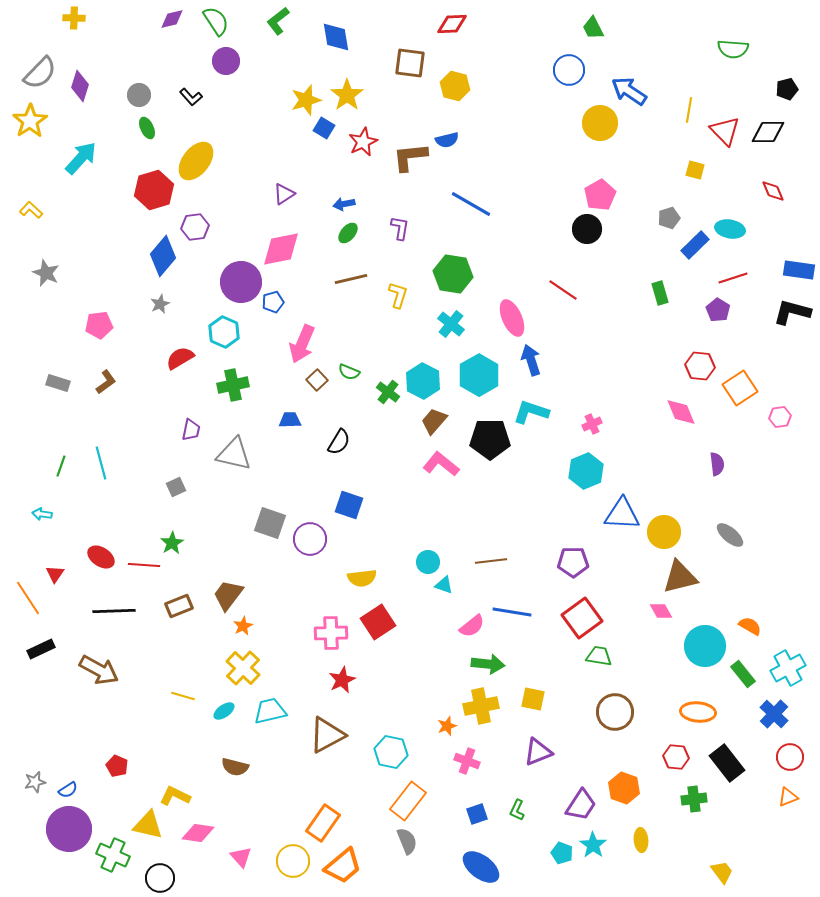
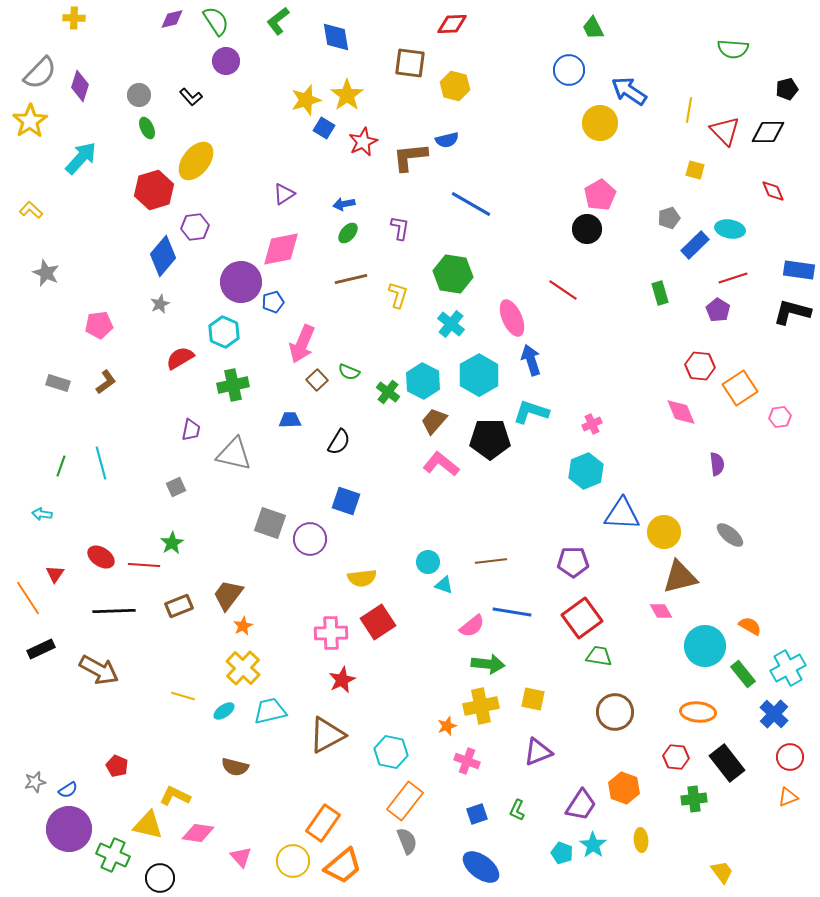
blue square at (349, 505): moved 3 px left, 4 px up
orange rectangle at (408, 801): moved 3 px left
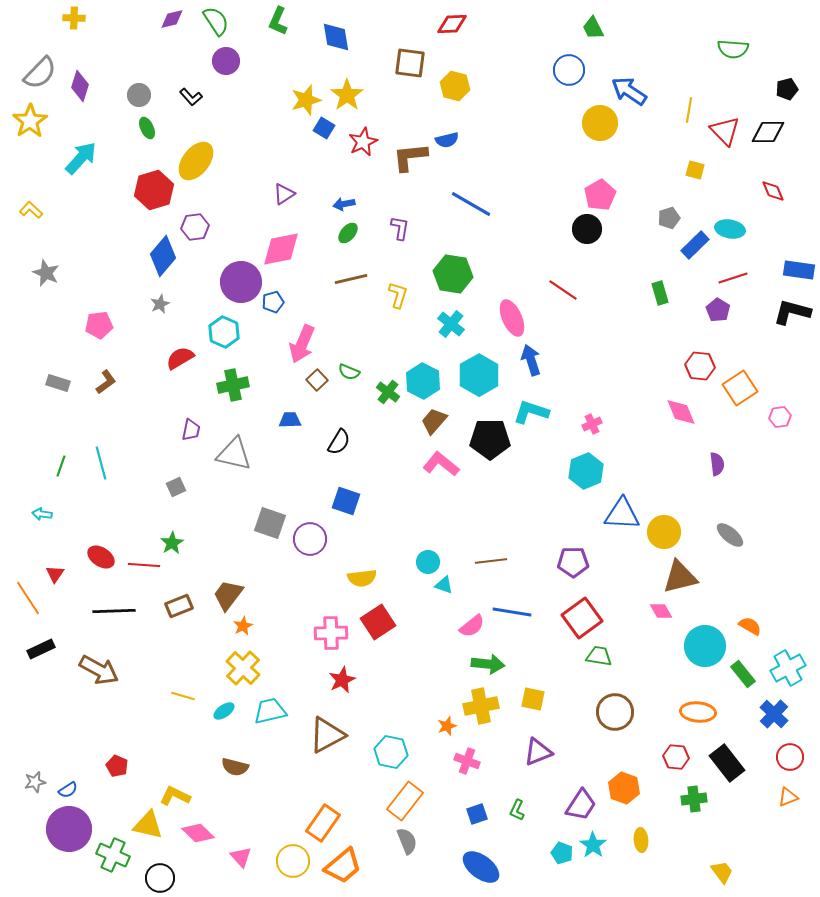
green L-shape at (278, 21): rotated 28 degrees counterclockwise
pink diamond at (198, 833): rotated 36 degrees clockwise
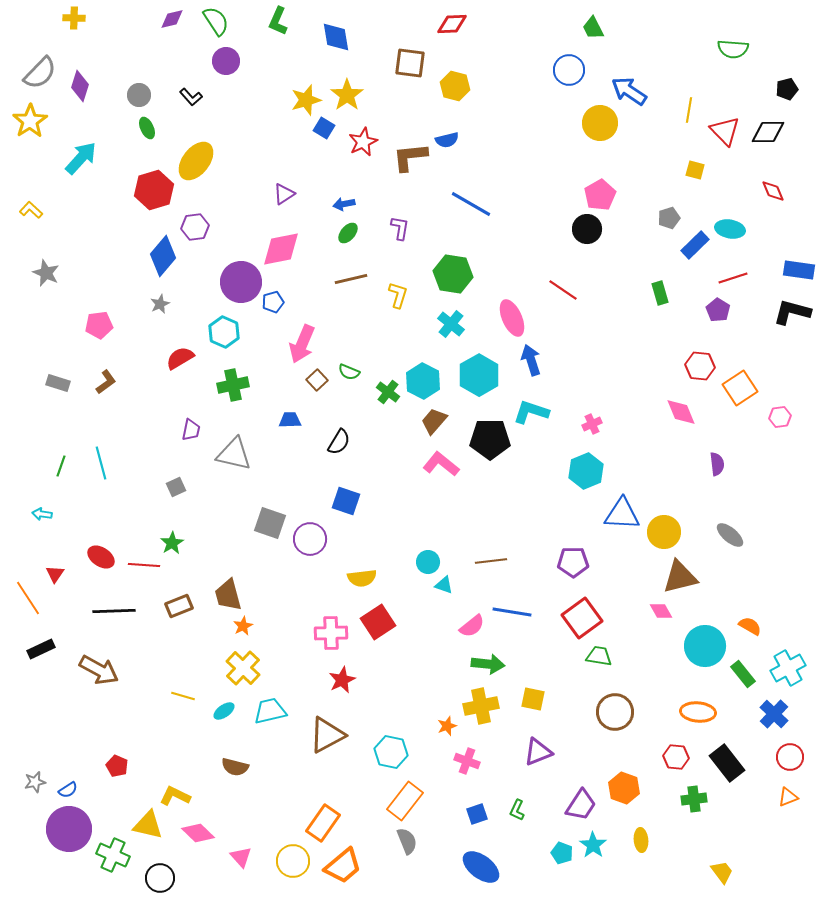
brown trapezoid at (228, 595): rotated 52 degrees counterclockwise
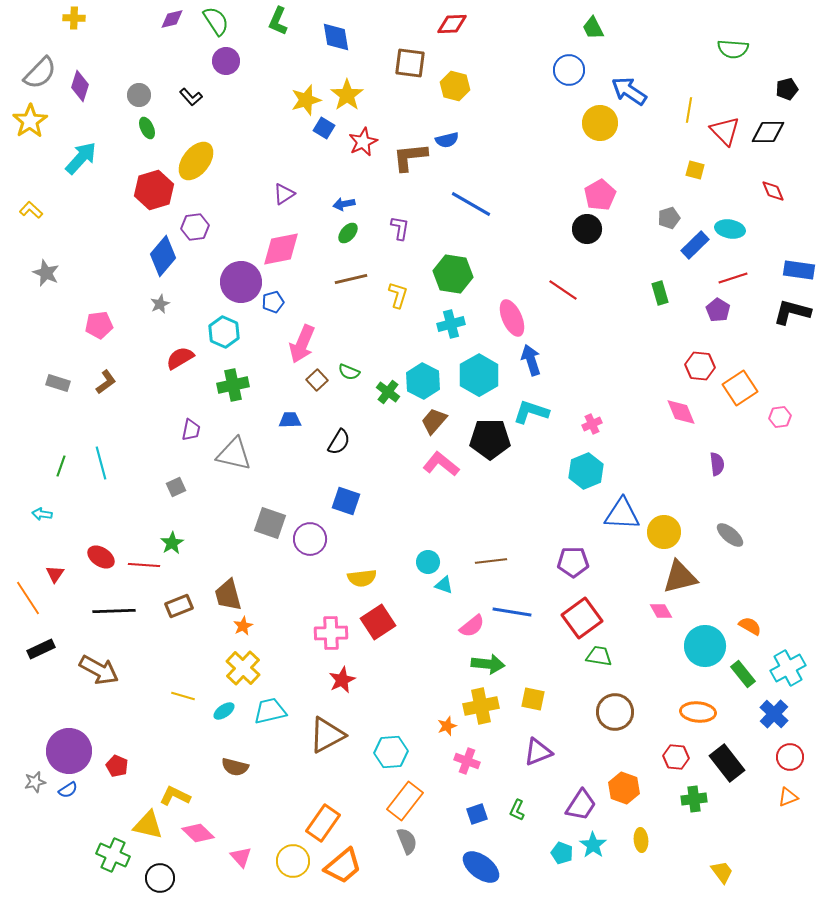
cyan cross at (451, 324): rotated 36 degrees clockwise
cyan hexagon at (391, 752): rotated 16 degrees counterclockwise
purple circle at (69, 829): moved 78 px up
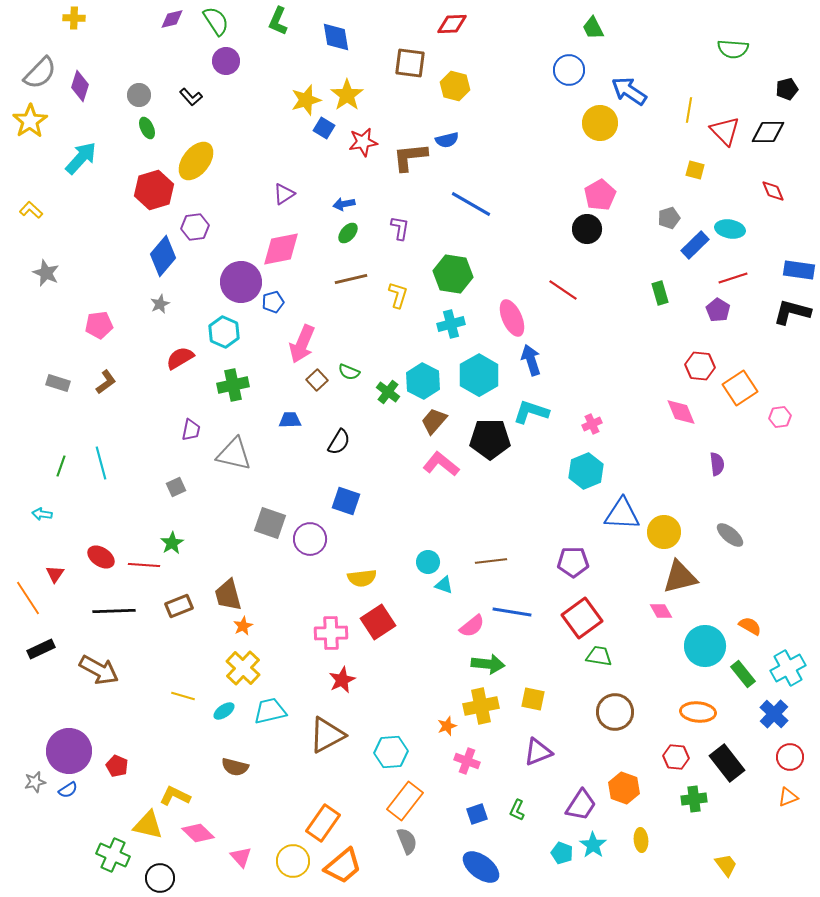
red star at (363, 142): rotated 16 degrees clockwise
yellow trapezoid at (722, 872): moved 4 px right, 7 px up
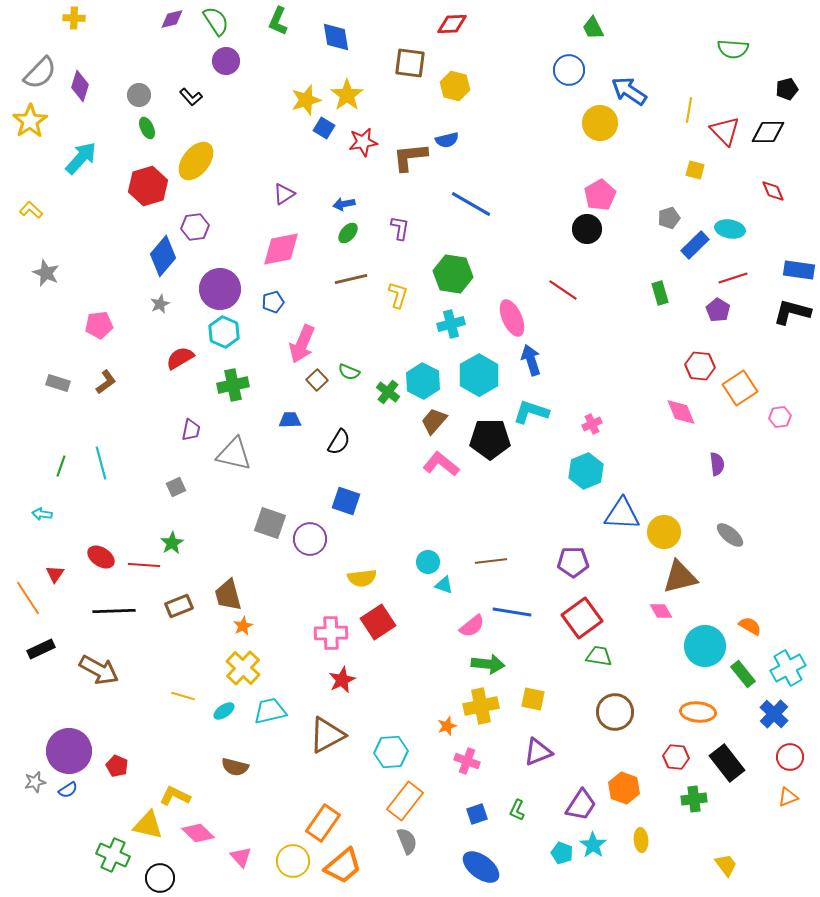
red hexagon at (154, 190): moved 6 px left, 4 px up
purple circle at (241, 282): moved 21 px left, 7 px down
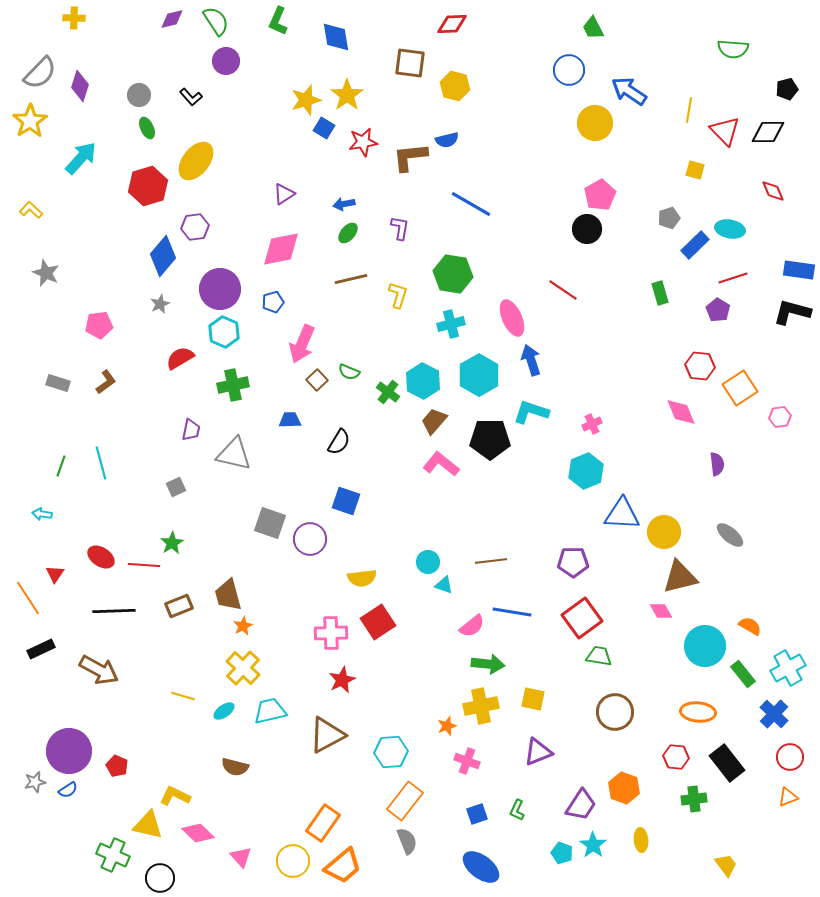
yellow circle at (600, 123): moved 5 px left
